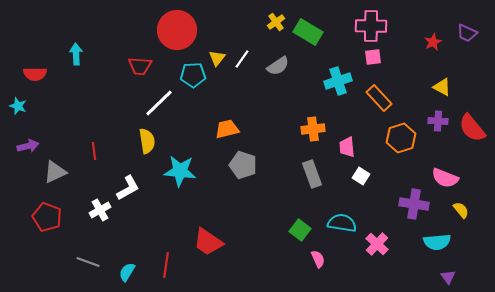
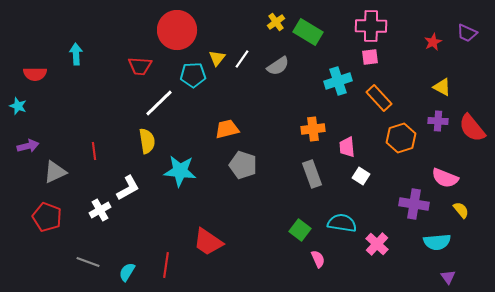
pink square at (373, 57): moved 3 px left
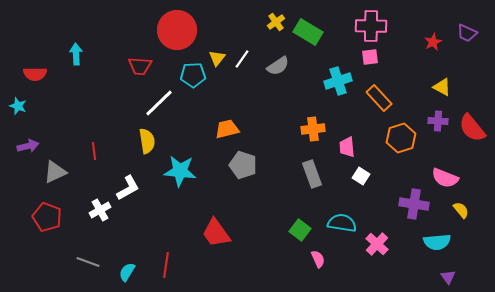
red trapezoid at (208, 242): moved 8 px right, 9 px up; rotated 20 degrees clockwise
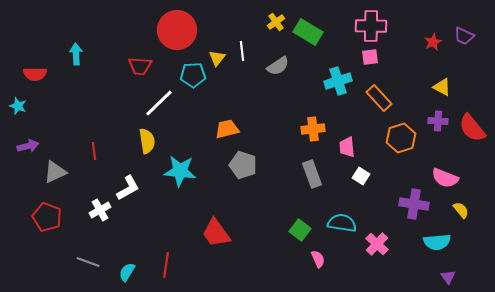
purple trapezoid at (467, 33): moved 3 px left, 3 px down
white line at (242, 59): moved 8 px up; rotated 42 degrees counterclockwise
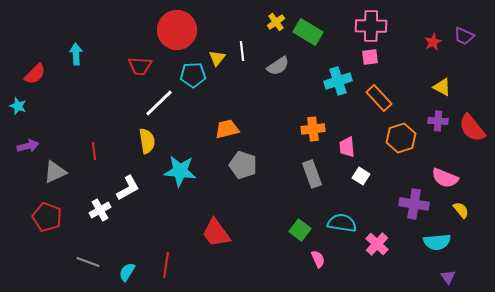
red semicircle at (35, 74): rotated 45 degrees counterclockwise
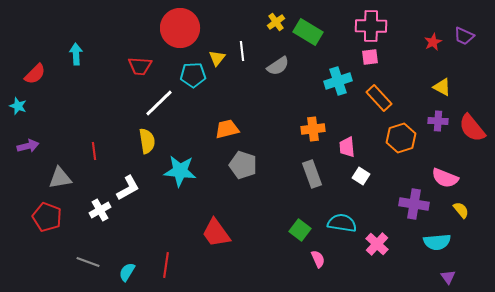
red circle at (177, 30): moved 3 px right, 2 px up
gray triangle at (55, 172): moved 5 px right, 6 px down; rotated 15 degrees clockwise
